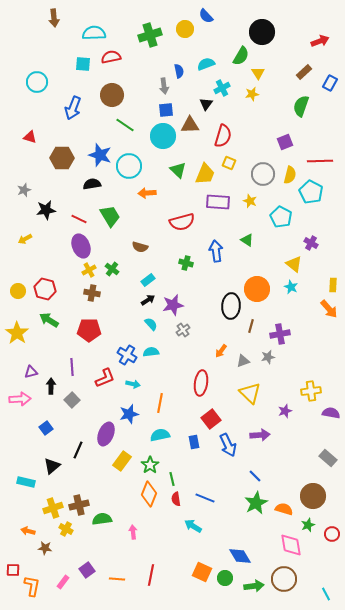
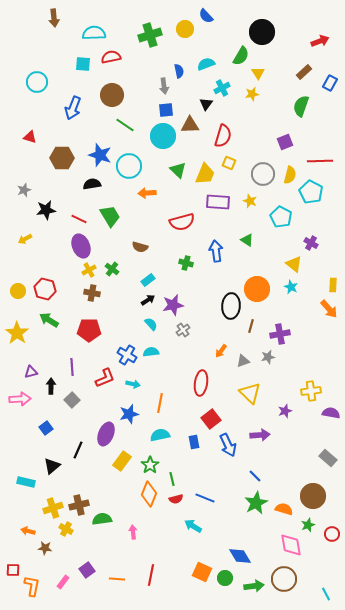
red semicircle at (176, 499): rotated 96 degrees counterclockwise
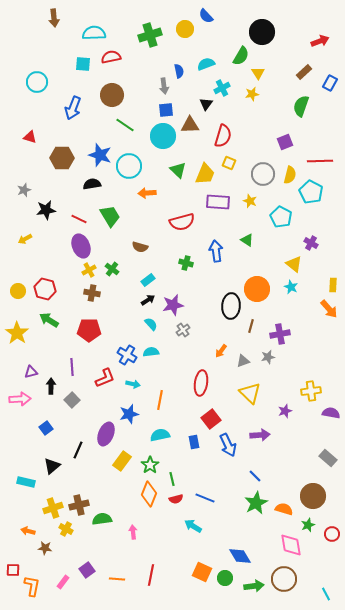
orange line at (160, 403): moved 3 px up
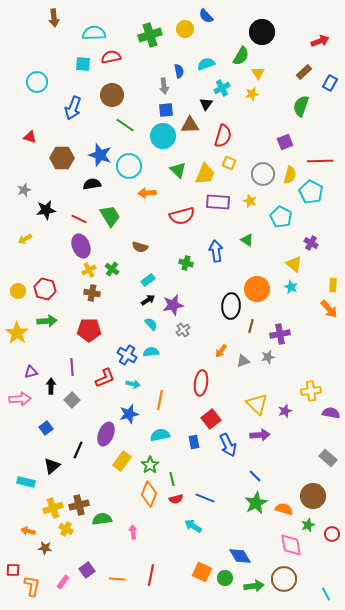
red semicircle at (182, 222): moved 6 px up
green arrow at (49, 320): moved 2 px left, 1 px down; rotated 144 degrees clockwise
yellow triangle at (250, 393): moved 7 px right, 11 px down
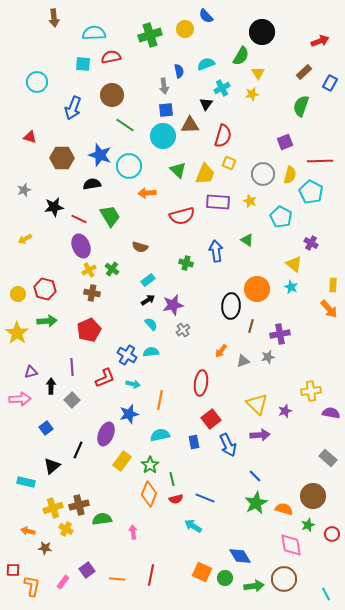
black star at (46, 210): moved 8 px right, 3 px up
yellow circle at (18, 291): moved 3 px down
red pentagon at (89, 330): rotated 25 degrees counterclockwise
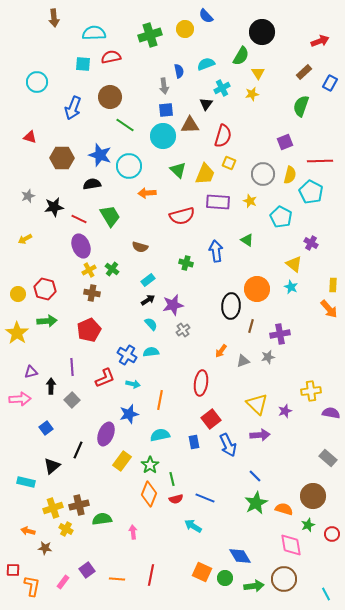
brown circle at (112, 95): moved 2 px left, 2 px down
gray star at (24, 190): moved 4 px right, 6 px down
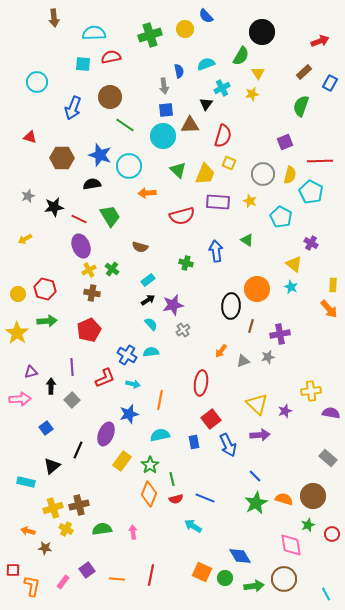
orange semicircle at (284, 509): moved 10 px up
green semicircle at (102, 519): moved 10 px down
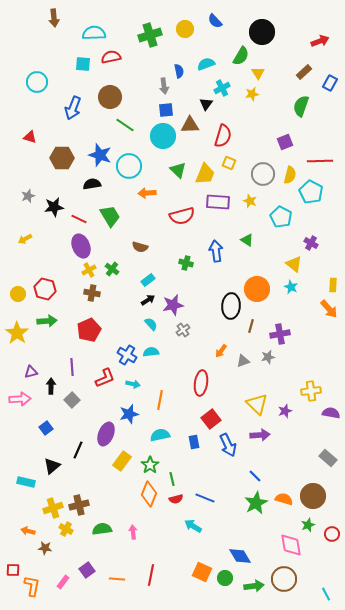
blue semicircle at (206, 16): moved 9 px right, 5 px down
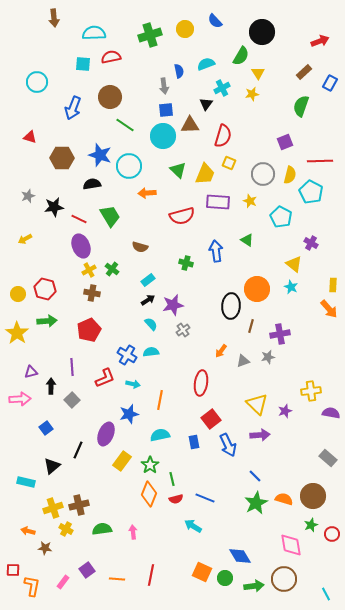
green star at (308, 525): moved 3 px right
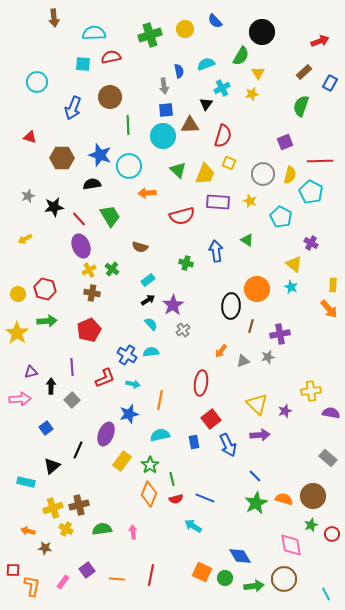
green line at (125, 125): moved 3 px right; rotated 54 degrees clockwise
red line at (79, 219): rotated 21 degrees clockwise
purple star at (173, 305): rotated 20 degrees counterclockwise
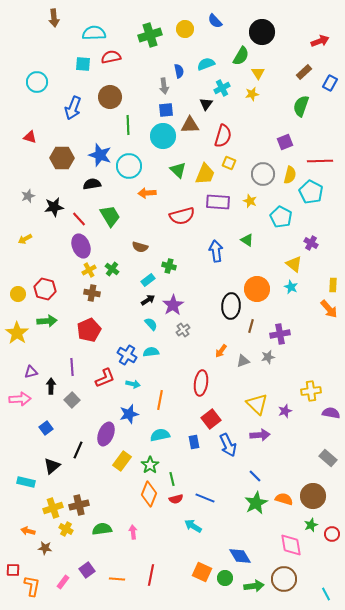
green cross at (186, 263): moved 17 px left, 3 px down
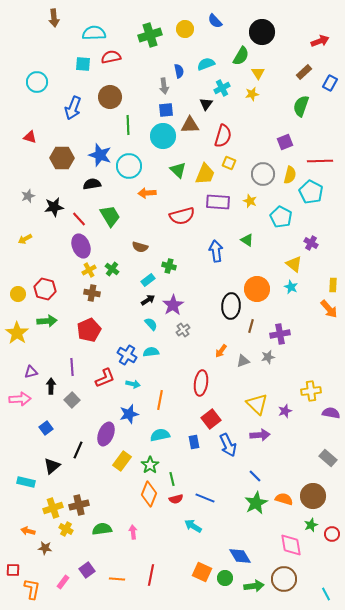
orange L-shape at (32, 586): moved 3 px down
